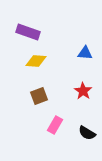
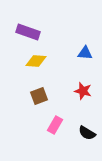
red star: rotated 18 degrees counterclockwise
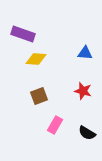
purple rectangle: moved 5 px left, 2 px down
yellow diamond: moved 2 px up
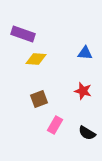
brown square: moved 3 px down
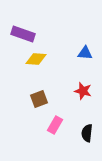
black semicircle: rotated 66 degrees clockwise
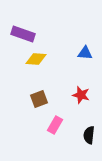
red star: moved 2 px left, 4 px down
black semicircle: moved 2 px right, 2 px down
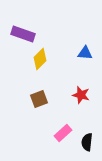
yellow diamond: moved 4 px right; rotated 50 degrees counterclockwise
pink rectangle: moved 8 px right, 8 px down; rotated 18 degrees clockwise
black semicircle: moved 2 px left, 7 px down
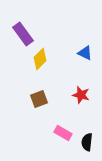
purple rectangle: rotated 35 degrees clockwise
blue triangle: rotated 21 degrees clockwise
pink rectangle: rotated 72 degrees clockwise
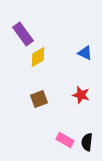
yellow diamond: moved 2 px left, 2 px up; rotated 15 degrees clockwise
pink rectangle: moved 2 px right, 7 px down
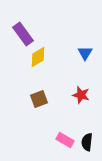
blue triangle: rotated 35 degrees clockwise
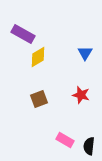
purple rectangle: rotated 25 degrees counterclockwise
black semicircle: moved 2 px right, 4 px down
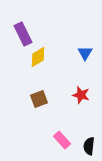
purple rectangle: rotated 35 degrees clockwise
pink rectangle: moved 3 px left; rotated 18 degrees clockwise
